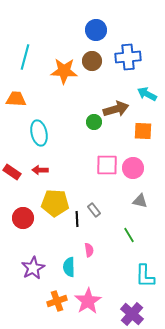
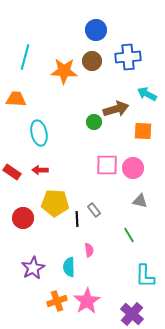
pink star: moved 1 px left
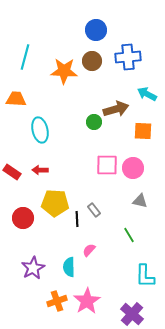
cyan ellipse: moved 1 px right, 3 px up
pink semicircle: rotated 128 degrees counterclockwise
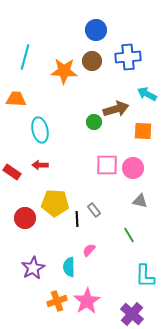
red arrow: moved 5 px up
red circle: moved 2 px right
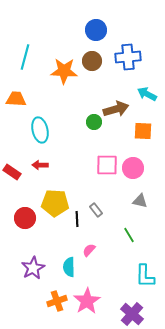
gray rectangle: moved 2 px right
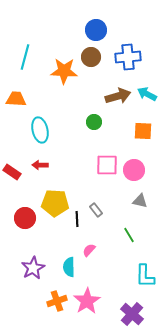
brown circle: moved 1 px left, 4 px up
brown arrow: moved 2 px right, 13 px up
pink circle: moved 1 px right, 2 px down
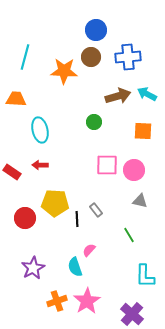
cyan semicircle: moved 6 px right; rotated 18 degrees counterclockwise
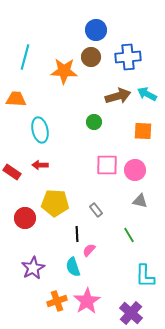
pink circle: moved 1 px right
black line: moved 15 px down
cyan semicircle: moved 2 px left
purple cross: moved 1 px left, 1 px up
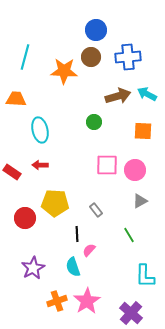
gray triangle: rotated 42 degrees counterclockwise
